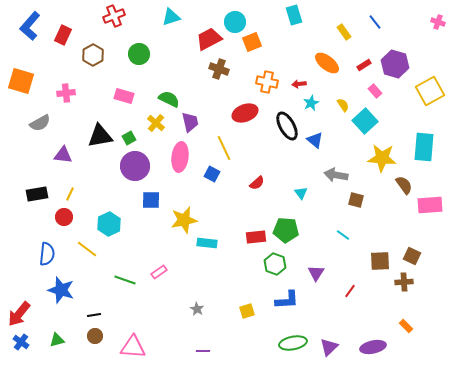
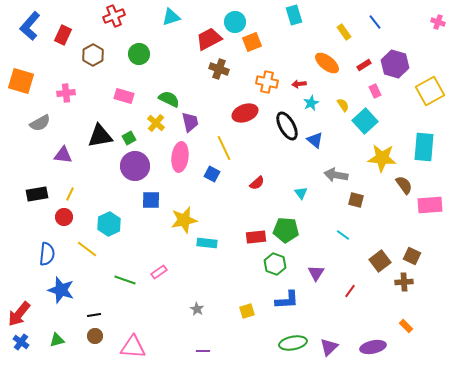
pink rectangle at (375, 91): rotated 16 degrees clockwise
brown square at (380, 261): rotated 35 degrees counterclockwise
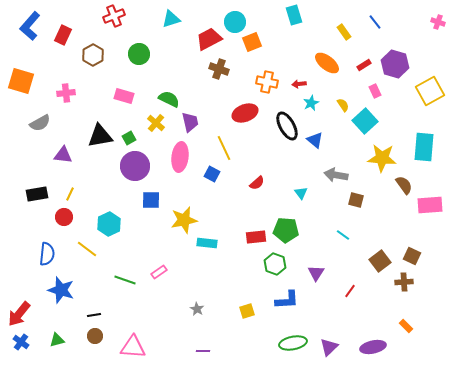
cyan triangle at (171, 17): moved 2 px down
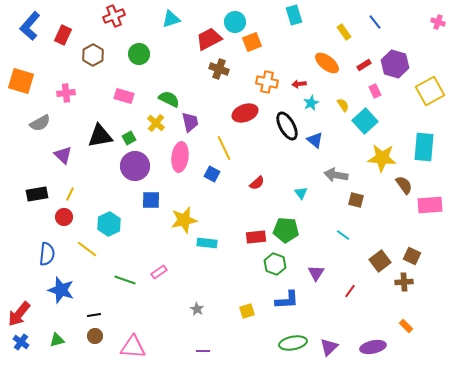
purple triangle at (63, 155): rotated 36 degrees clockwise
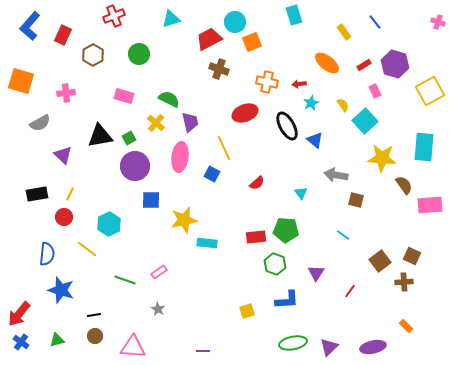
gray star at (197, 309): moved 39 px left
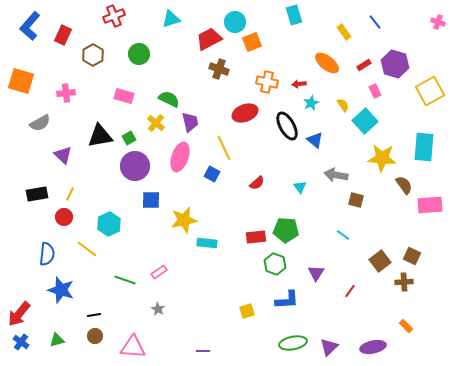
pink ellipse at (180, 157): rotated 12 degrees clockwise
cyan triangle at (301, 193): moved 1 px left, 6 px up
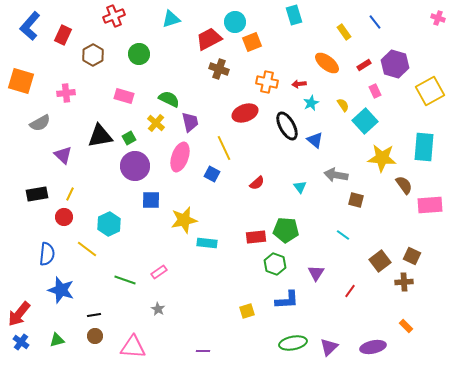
pink cross at (438, 22): moved 4 px up
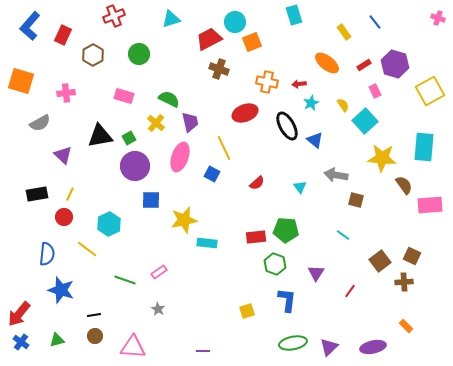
blue L-shape at (287, 300): rotated 80 degrees counterclockwise
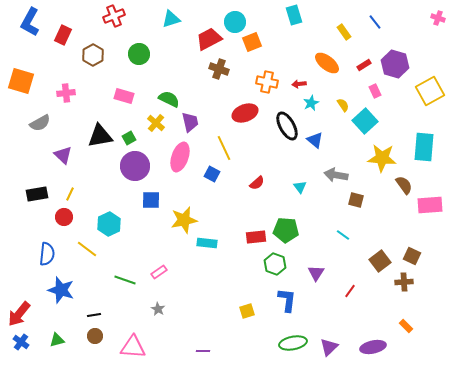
blue L-shape at (30, 26): moved 4 px up; rotated 12 degrees counterclockwise
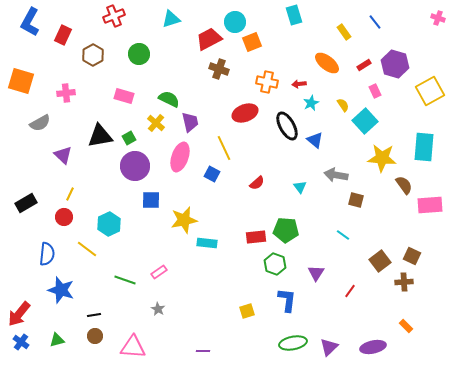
black rectangle at (37, 194): moved 11 px left, 9 px down; rotated 20 degrees counterclockwise
